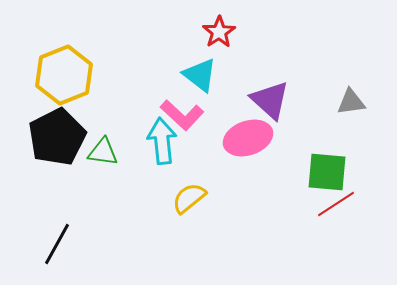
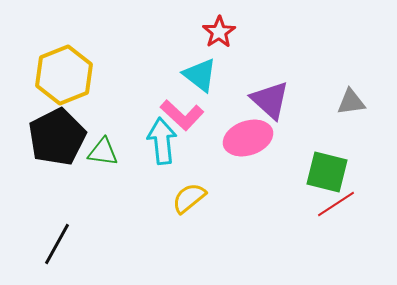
green square: rotated 9 degrees clockwise
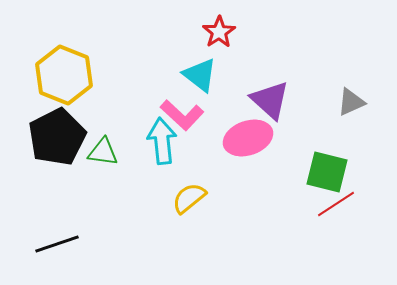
yellow hexagon: rotated 16 degrees counterclockwise
gray triangle: rotated 16 degrees counterclockwise
black line: rotated 42 degrees clockwise
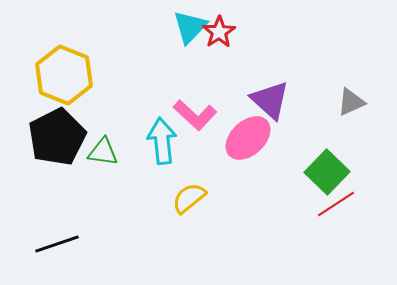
cyan triangle: moved 10 px left, 48 px up; rotated 36 degrees clockwise
pink L-shape: moved 13 px right
pink ellipse: rotated 24 degrees counterclockwise
green square: rotated 30 degrees clockwise
